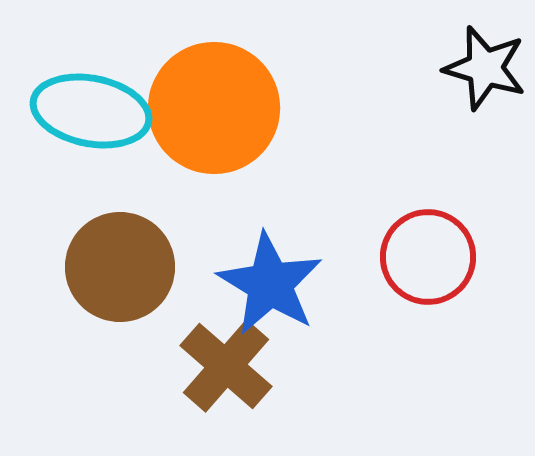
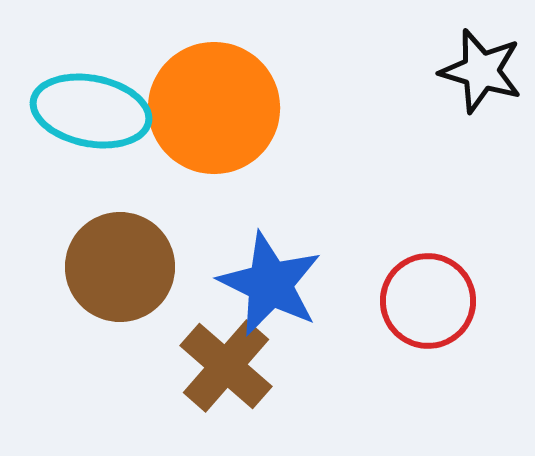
black star: moved 4 px left, 3 px down
red circle: moved 44 px down
blue star: rotated 5 degrees counterclockwise
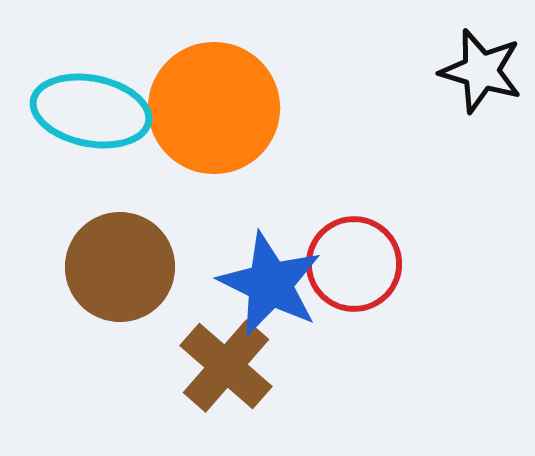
red circle: moved 74 px left, 37 px up
